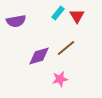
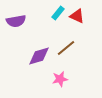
red triangle: rotated 35 degrees counterclockwise
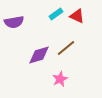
cyan rectangle: moved 2 px left, 1 px down; rotated 16 degrees clockwise
purple semicircle: moved 2 px left, 1 px down
purple diamond: moved 1 px up
pink star: rotated 14 degrees counterclockwise
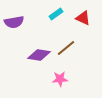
red triangle: moved 6 px right, 2 px down
purple diamond: rotated 25 degrees clockwise
pink star: rotated 21 degrees clockwise
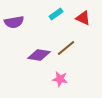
pink star: rotated 14 degrees clockwise
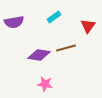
cyan rectangle: moved 2 px left, 3 px down
red triangle: moved 5 px right, 8 px down; rotated 42 degrees clockwise
brown line: rotated 24 degrees clockwise
pink star: moved 15 px left, 5 px down
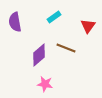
purple semicircle: moved 1 px right; rotated 90 degrees clockwise
brown line: rotated 36 degrees clockwise
purple diamond: rotated 50 degrees counterclockwise
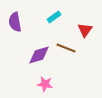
red triangle: moved 3 px left, 4 px down
purple diamond: rotated 25 degrees clockwise
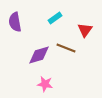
cyan rectangle: moved 1 px right, 1 px down
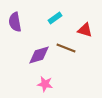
red triangle: rotated 49 degrees counterclockwise
